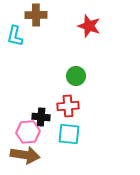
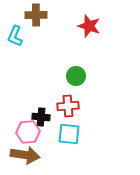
cyan L-shape: rotated 10 degrees clockwise
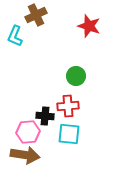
brown cross: rotated 25 degrees counterclockwise
black cross: moved 4 px right, 1 px up
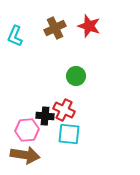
brown cross: moved 19 px right, 13 px down
red cross: moved 4 px left, 4 px down; rotated 30 degrees clockwise
pink hexagon: moved 1 px left, 2 px up
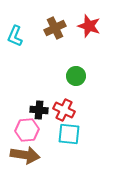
black cross: moved 6 px left, 6 px up
